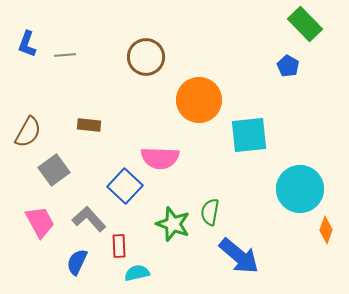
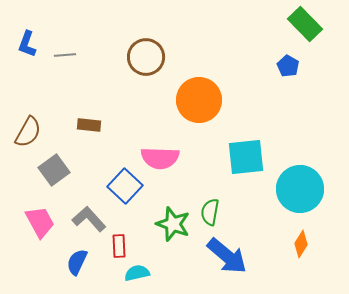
cyan square: moved 3 px left, 22 px down
orange diamond: moved 25 px left, 14 px down; rotated 12 degrees clockwise
blue arrow: moved 12 px left
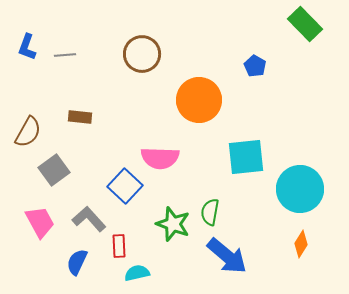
blue L-shape: moved 3 px down
brown circle: moved 4 px left, 3 px up
blue pentagon: moved 33 px left
brown rectangle: moved 9 px left, 8 px up
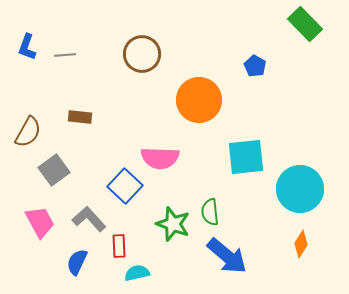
green semicircle: rotated 16 degrees counterclockwise
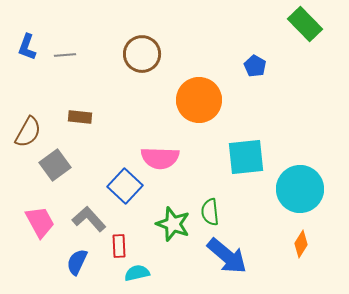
gray square: moved 1 px right, 5 px up
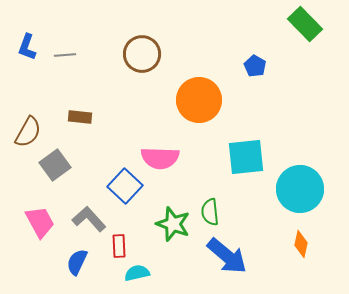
orange diamond: rotated 20 degrees counterclockwise
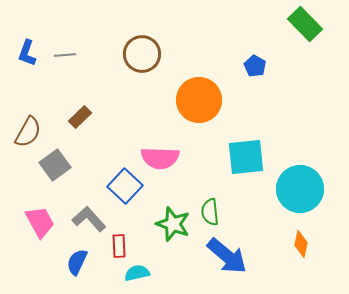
blue L-shape: moved 6 px down
brown rectangle: rotated 50 degrees counterclockwise
